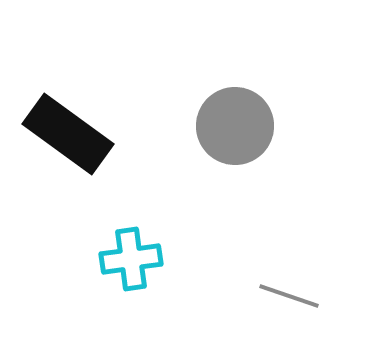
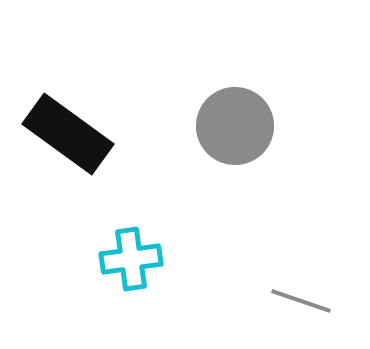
gray line: moved 12 px right, 5 px down
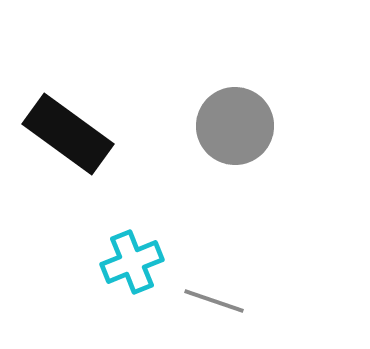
cyan cross: moved 1 px right, 3 px down; rotated 14 degrees counterclockwise
gray line: moved 87 px left
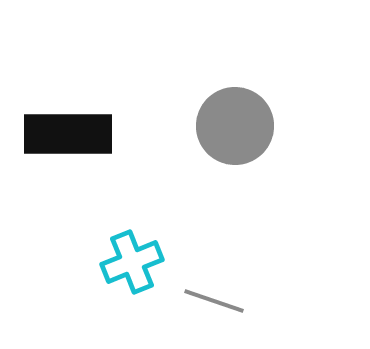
black rectangle: rotated 36 degrees counterclockwise
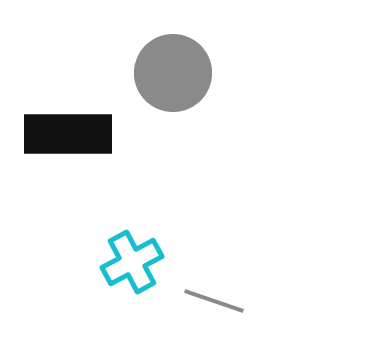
gray circle: moved 62 px left, 53 px up
cyan cross: rotated 6 degrees counterclockwise
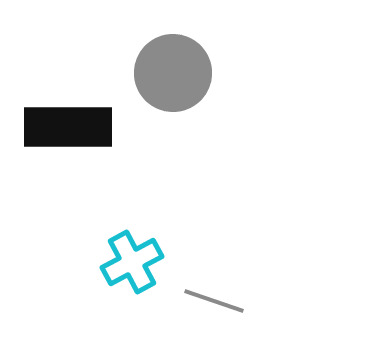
black rectangle: moved 7 px up
